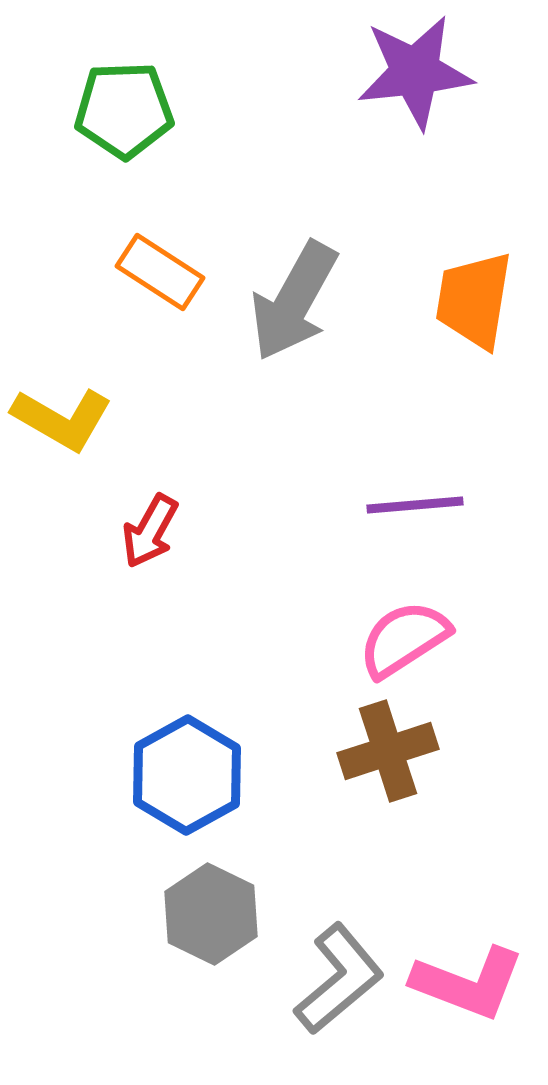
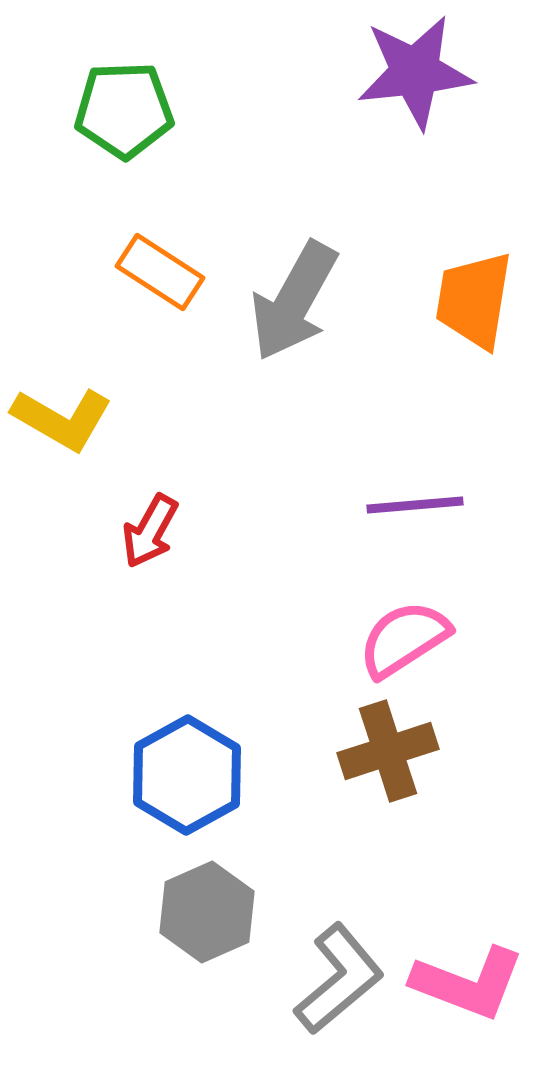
gray hexagon: moved 4 px left, 2 px up; rotated 10 degrees clockwise
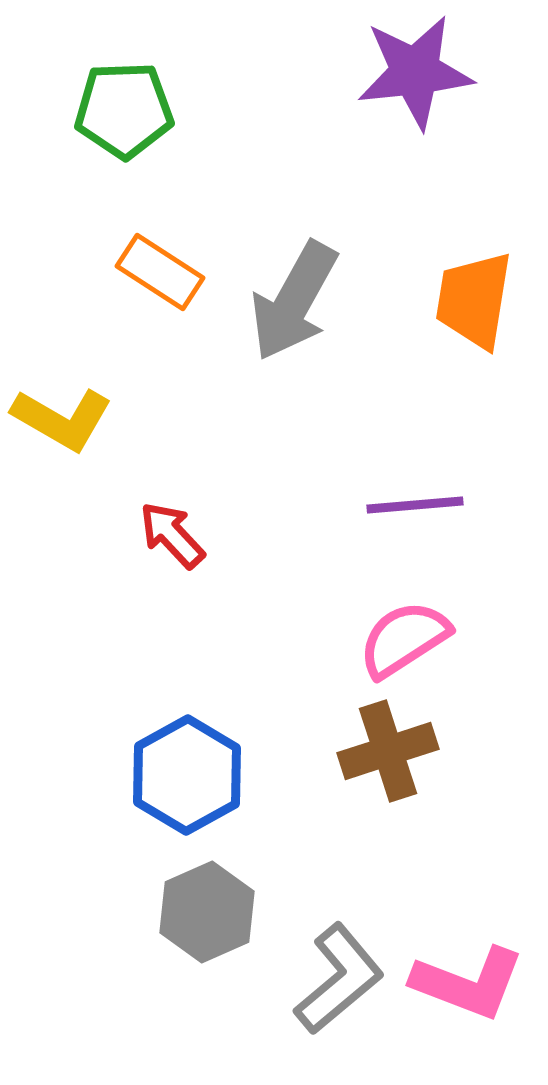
red arrow: moved 22 px right, 4 px down; rotated 108 degrees clockwise
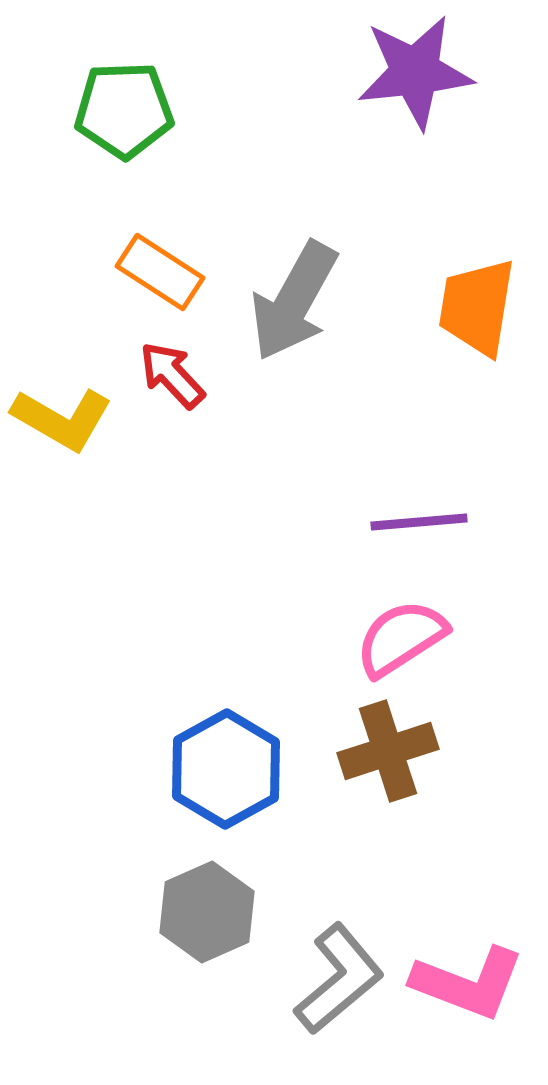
orange trapezoid: moved 3 px right, 7 px down
purple line: moved 4 px right, 17 px down
red arrow: moved 160 px up
pink semicircle: moved 3 px left, 1 px up
blue hexagon: moved 39 px right, 6 px up
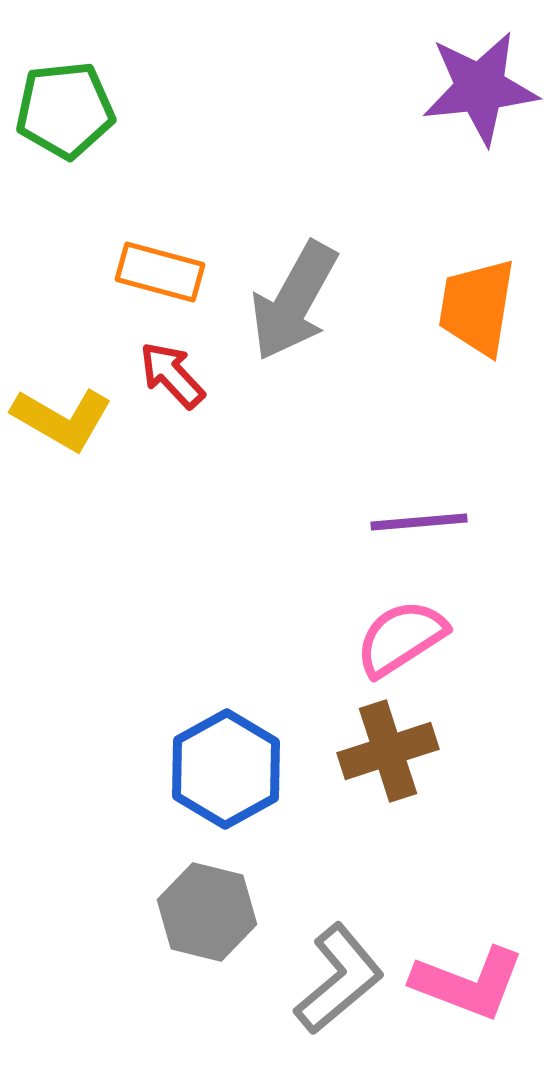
purple star: moved 65 px right, 16 px down
green pentagon: moved 59 px left; rotated 4 degrees counterclockwise
orange rectangle: rotated 18 degrees counterclockwise
gray hexagon: rotated 22 degrees counterclockwise
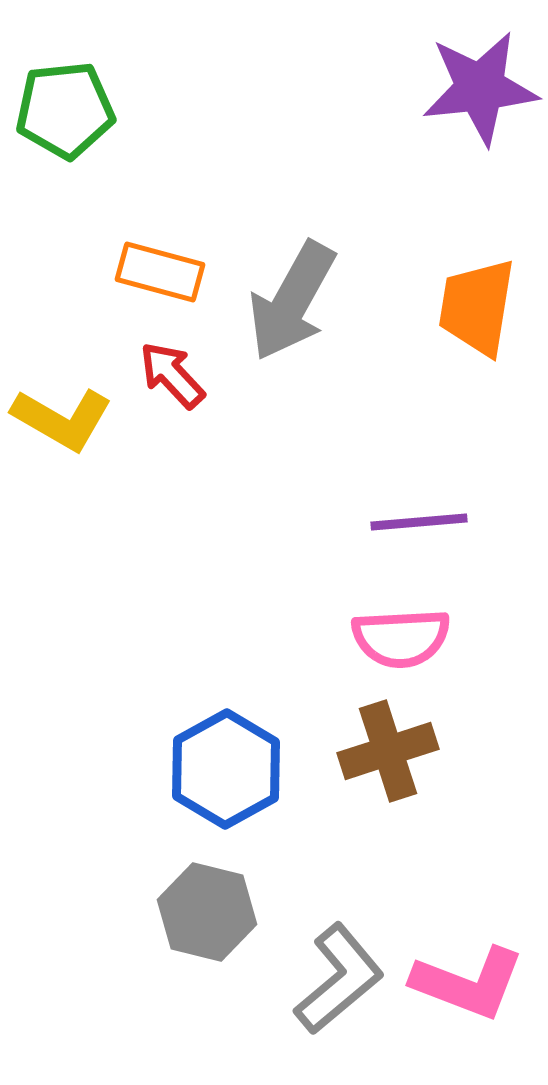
gray arrow: moved 2 px left
pink semicircle: rotated 150 degrees counterclockwise
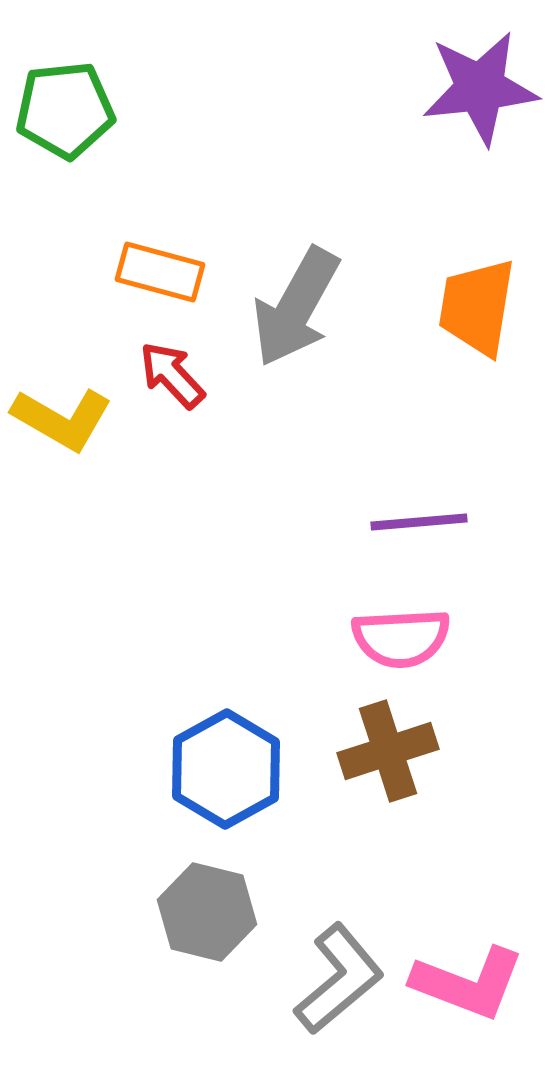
gray arrow: moved 4 px right, 6 px down
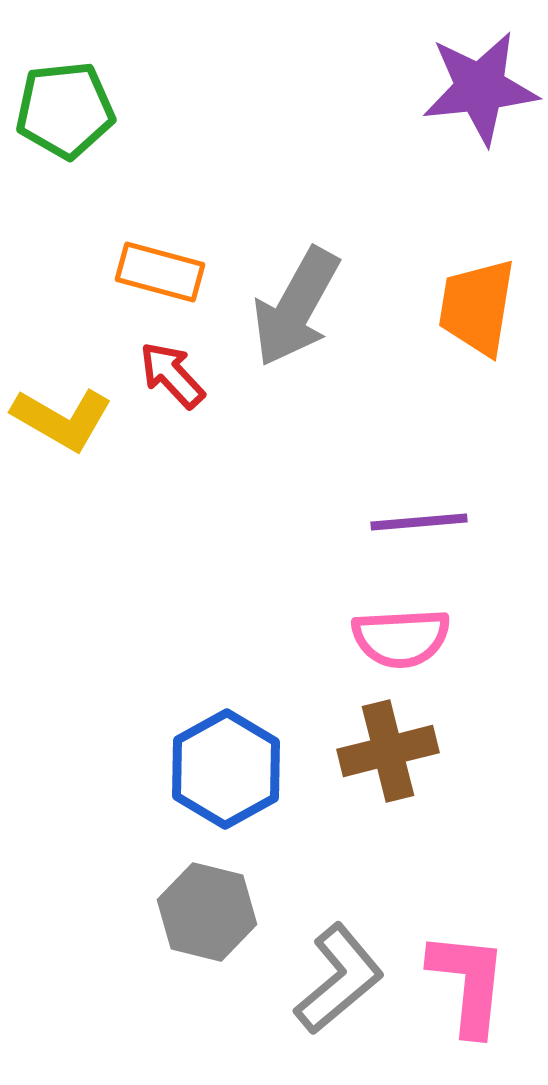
brown cross: rotated 4 degrees clockwise
pink L-shape: rotated 105 degrees counterclockwise
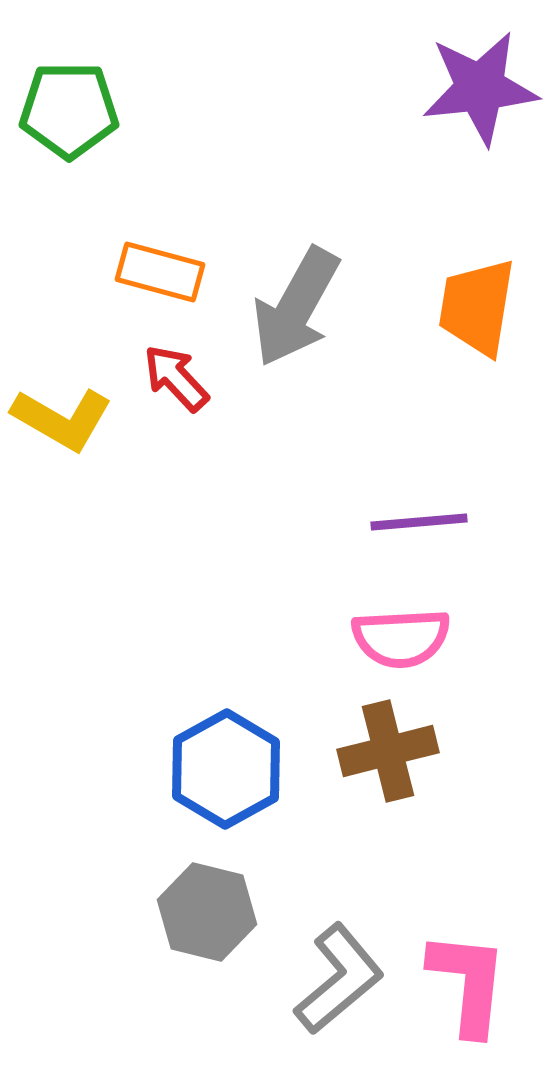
green pentagon: moved 4 px right; rotated 6 degrees clockwise
red arrow: moved 4 px right, 3 px down
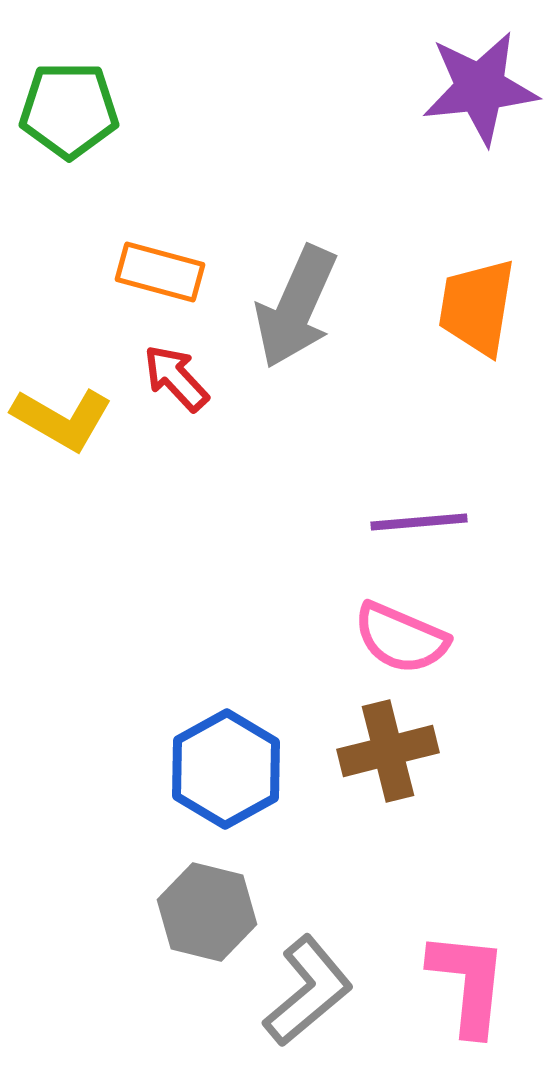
gray arrow: rotated 5 degrees counterclockwise
pink semicircle: rotated 26 degrees clockwise
gray L-shape: moved 31 px left, 12 px down
